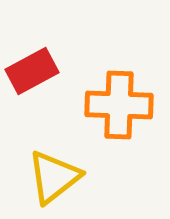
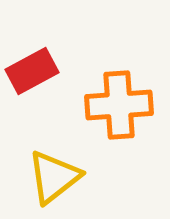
orange cross: rotated 6 degrees counterclockwise
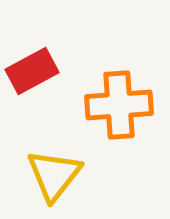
yellow triangle: moved 2 px up; rotated 14 degrees counterclockwise
